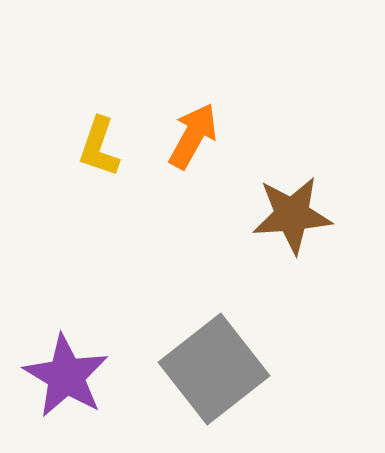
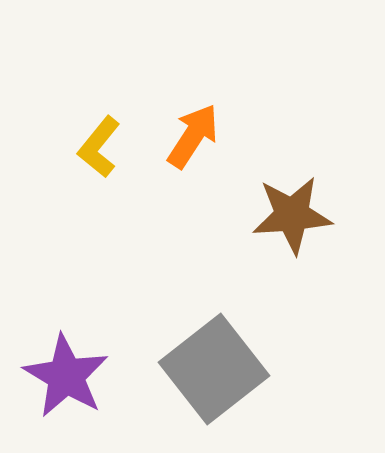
orange arrow: rotated 4 degrees clockwise
yellow L-shape: rotated 20 degrees clockwise
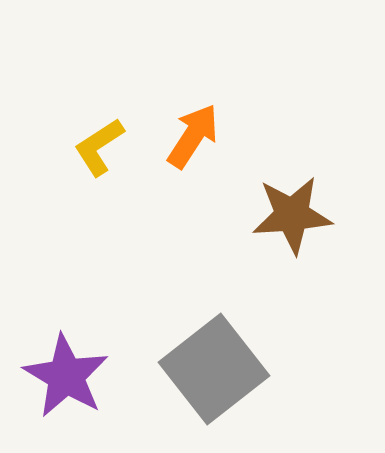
yellow L-shape: rotated 18 degrees clockwise
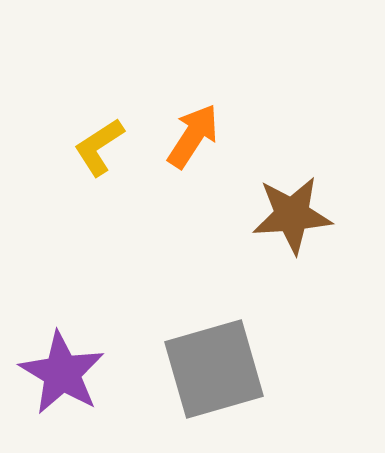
gray square: rotated 22 degrees clockwise
purple star: moved 4 px left, 3 px up
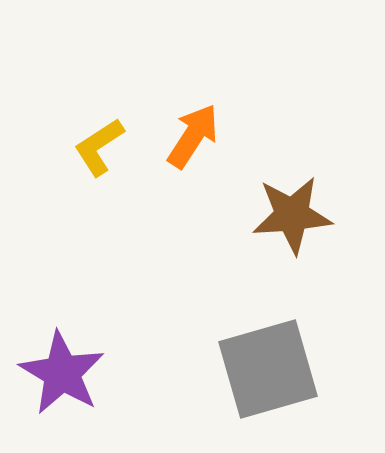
gray square: moved 54 px right
